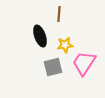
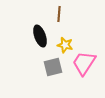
yellow star: rotated 21 degrees clockwise
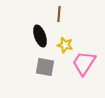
gray square: moved 8 px left; rotated 24 degrees clockwise
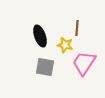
brown line: moved 18 px right, 14 px down
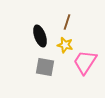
brown line: moved 10 px left, 6 px up; rotated 14 degrees clockwise
pink trapezoid: moved 1 px right, 1 px up
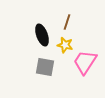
black ellipse: moved 2 px right, 1 px up
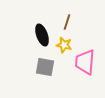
yellow star: moved 1 px left
pink trapezoid: rotated 28 degrees counterclockwise
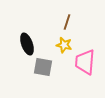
black ellipse: moved 15 px left, 9 px down
gray square: moved 2 px left
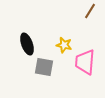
brown line: moved 23 px right, 11 px up; rotated 14 degrees clockwise
gray square: moved 1 px right
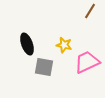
pink trapezoid: moved 2 px right; rotated 60 degrees clockwise
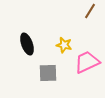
gray square: moved 4 px right, 6 px down; rotated 12 degrees counterclockwise
